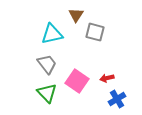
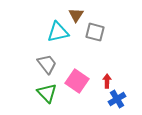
cyan triangle: moved 6 px right, 2 px up
red arrow: moved 3 px down; rotated 104 degrees clockwise
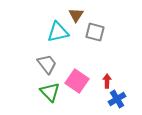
green triangle: moved 3 px right, 1 px up
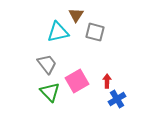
pink square: rotated 25 degrees clockwise
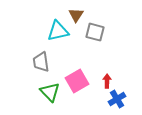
cyan triangle: moved 1 px up
gray trapezoid: moved 6 px left, 2 px up; rotated 150 degrees counterclockwise
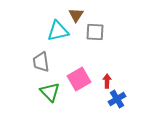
gray square: rotated 12 degrees counterclockwise
pink square: moved 2 px right, 2 px up
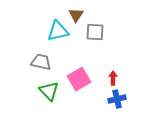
gray trapezoid: rotated 110 degrees clockwise
red arrow: moved 6 px right, 3 px up
green triangle: moved 1 px left, 1 px up
blue cross: rotated 18 degrees clockwise
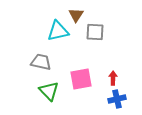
pink square: moved 2 px right; rotated 20 degrees clockwise
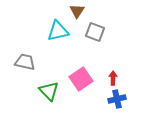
brown triangle: moved 1 px right, 4 px up
gray square: rotated 18 degrees clockwise
gray trapezoid: moved 16 px left
pink square: rotated 25 degrees counterclockwise
